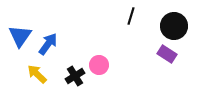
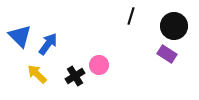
blue triangle: rotated 20 degrees counterclockwise
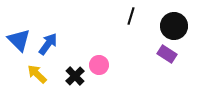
blue triangle: moved 1 px left, 4 px down
black cross: rotated 12 degrees counterclockwise
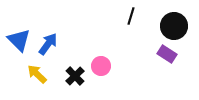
pink circle: moved 2 px right, 1 px down
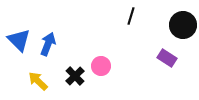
black circle: moved 9 px right, 1 px up
blue arrow: rotated 15 degrees counterclockwise
purple rectangle: moved 4 px down
yellow arrow: moved 1 px right, 7 px down
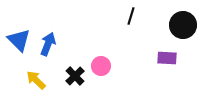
purple rectangle: rotated 30 degrees counterclockwise
yellow arrow: moved 2 px left, 1 px up
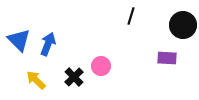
black cross: moved 1 px left, 1 px down
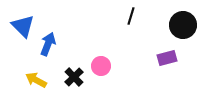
blue triangle: moved 4 px right, 14 px up
purple rectangle: rotated 18 degrees counterclockwise
yellow arrow: rotated 15 degrees counterclockwise
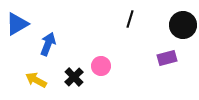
black line: moved 1 px left, 3 px down
blue triangle: moved 6 px left, 2 px up; rotated 45 degrees clockwise
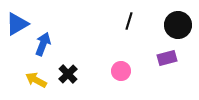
black line: moved 1 px left, 2 px down
black circle: moved 5 px left
blue arrow: moved 5 px left
pink circle: moved 20 px right, 5 px down
black cross: moved 6 px left, 3 px up
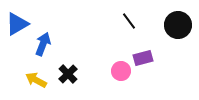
black line: rotated 54 degrees counterclockwise
purple rectangle: moved 24 px left
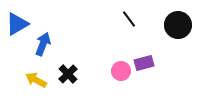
black line: moved 2 px up
purple rectangle: moved 1 px right, 5 px down
